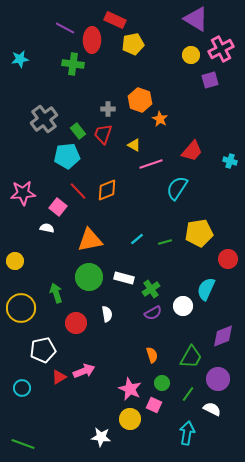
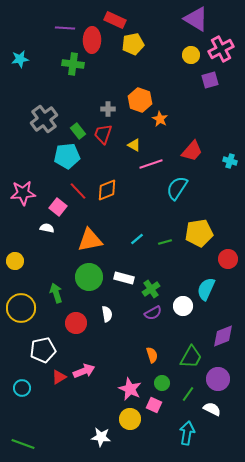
purple line at (65, 28): rotated 24 degrees counterclockwise
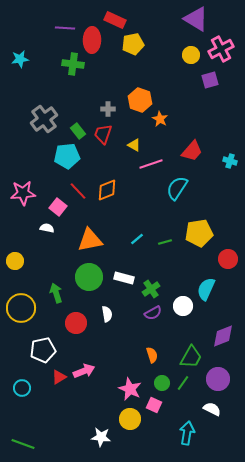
green line at (188, 394): moved 5 px left, 11 px up
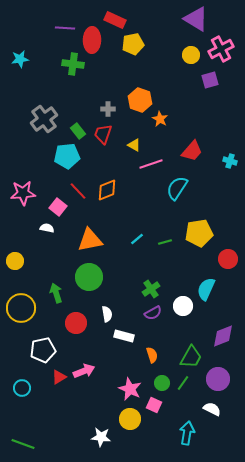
white rectangle at (124, 278): moved 58 px down
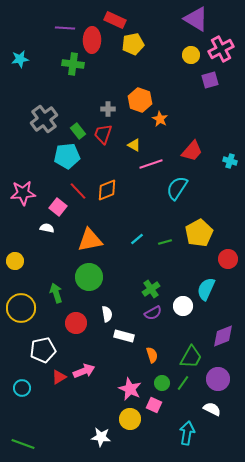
yellow pentagon at (199, 233): rotated 20 degrees counterclockwise
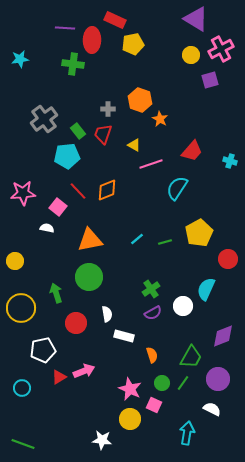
white star at (101, 437): moved 1 px right, 3 px down
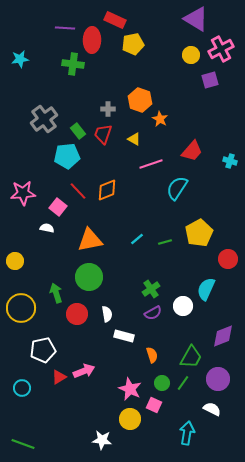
yellow triangle at (134, 145): moved 6 px up
red circle at (76, 323): moved 1 px right, 9 px up
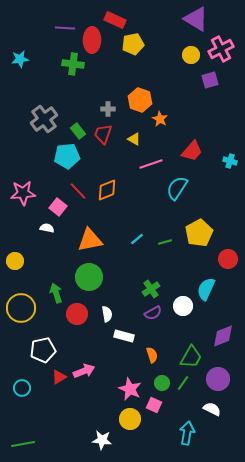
green line at (23, 444): rotated 30 degrees counterclockwise
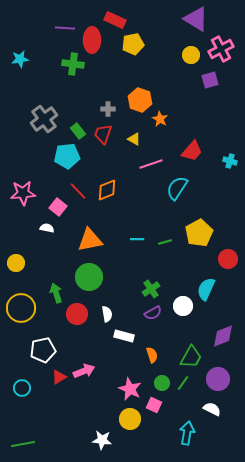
cyan line at (137, 239): rotated 40 degrees clockwise
yellow circle at (15, 261): moved 1 px right, 2 px down
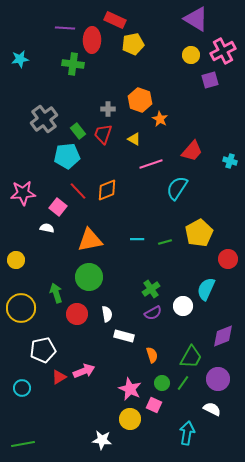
pink cross at (221, 49): moved 2 px right, 2 px down
yellow circle at (16, 263): moved 3 px up
